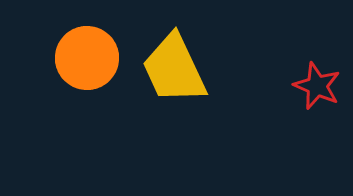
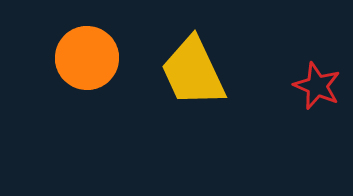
yellow trapezoid: moved 19 px right, 3 px down
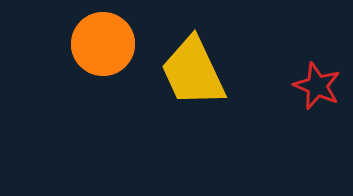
orange circle: moved 16 px right, 14 px up
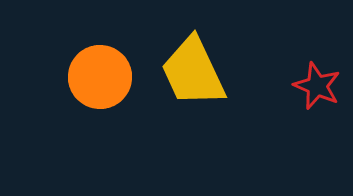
orange circle: moved 3 px left, 33 px down
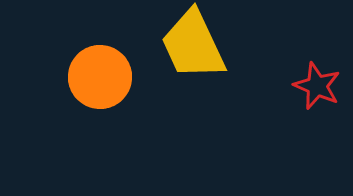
yellow trapezoid: moved 27 px up
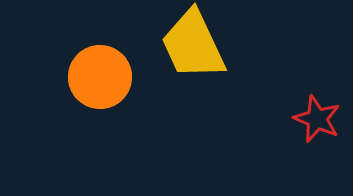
red star: moved 33 px down
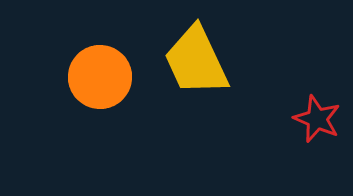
yellow trapezoid: moved 3 px right, 16 px down
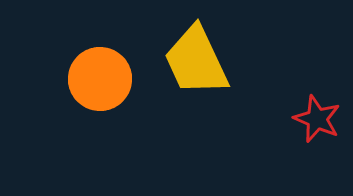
orange circle: moved 2 px down
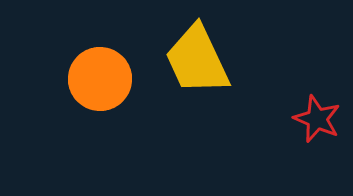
yellow trapezoid: moved 1 px right, 1 px up
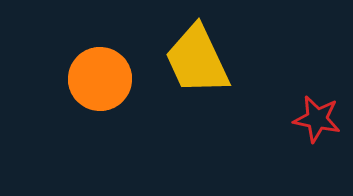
red star: rotated 12 degrees counterclockwise
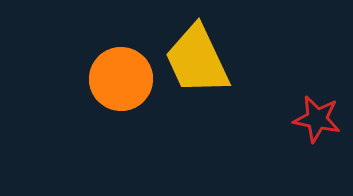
orange circle: moved 21 px right
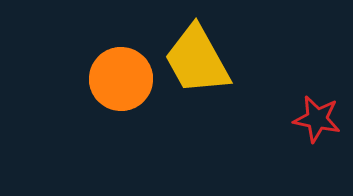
yellow trapezoid: rotated 4 degrees counterclockwise
